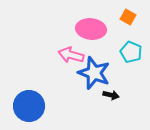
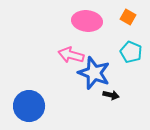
pink ellipse: moved 4 px left, 8 px up
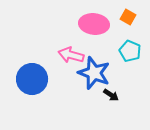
pink ellipse: moved 7 px right, 3 px down
cyan pentagon: moved 1 px left, 1 px up
black arrow: rotated 21 degrees clockwise
blue circle: moved 3 px right, 27 px up
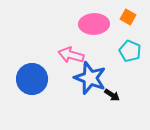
pink ellipse: rotated 8 degrees counterclockwise
blue star: moved 4 px left, 5 px down
black arrow: moved 1 px right
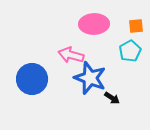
orange square: moved 8 px right, 9 px down; rotated 35 degrees counterclockwise
cyan pentagon: rotated 20 degrees clockwise
black arrow: moved 3 px down
